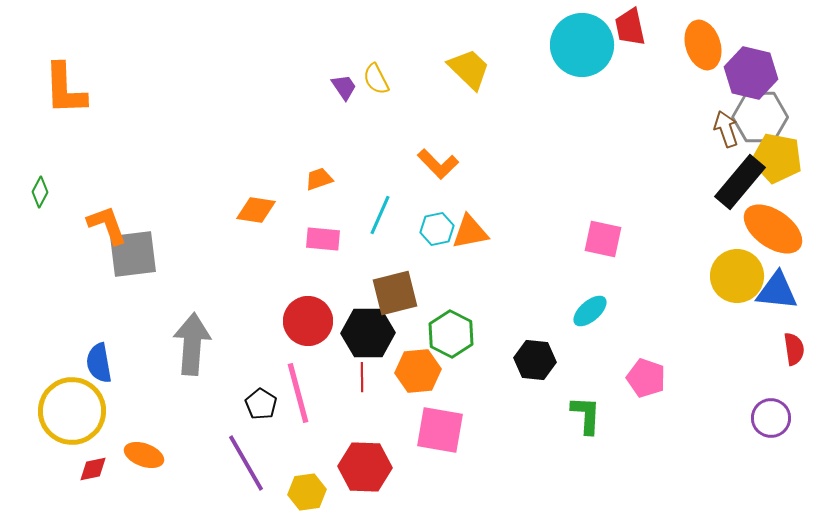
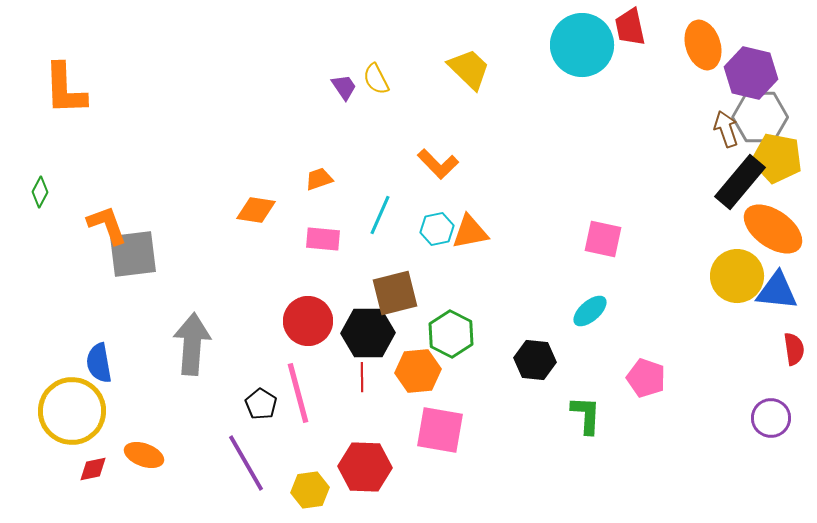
yellow hexagon at (307, 492): moved 3 px right, 2 px up
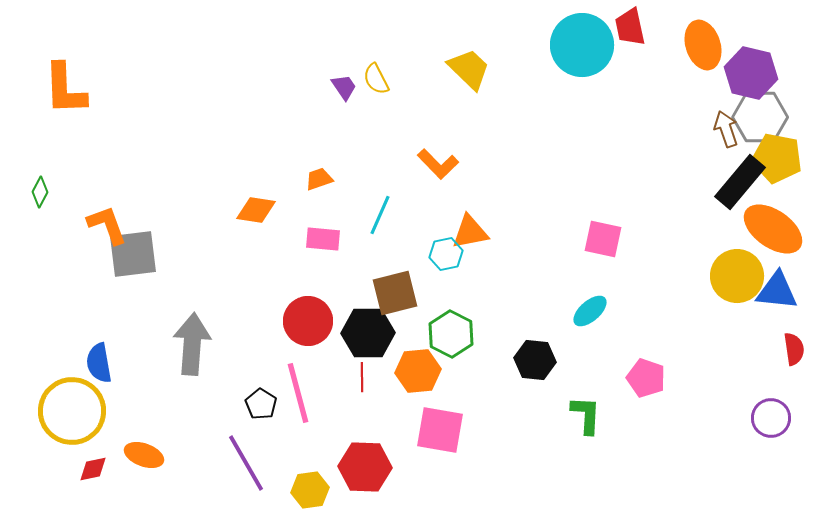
cyan hexagon at (437, 229): moved 9 px right, 25 px down
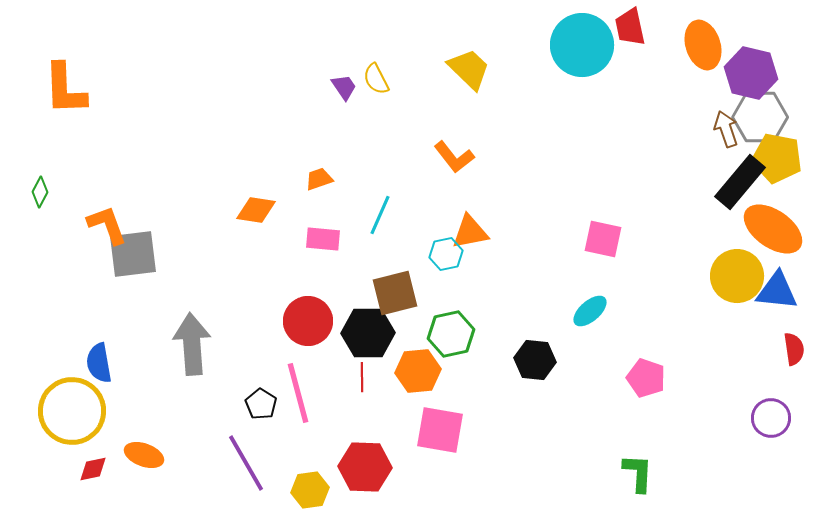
orange L-shape at (438, 164): moved 16 px right, 7 px up; rotated 6 degrees clockwise
green hexagon at (451, 334): rotated 21 degrees clockwise
gray arrow at (192, 344): rotated 8 degrees counterclockwise
green L-shape at (586, 415): moved 52 px right, 58 px down
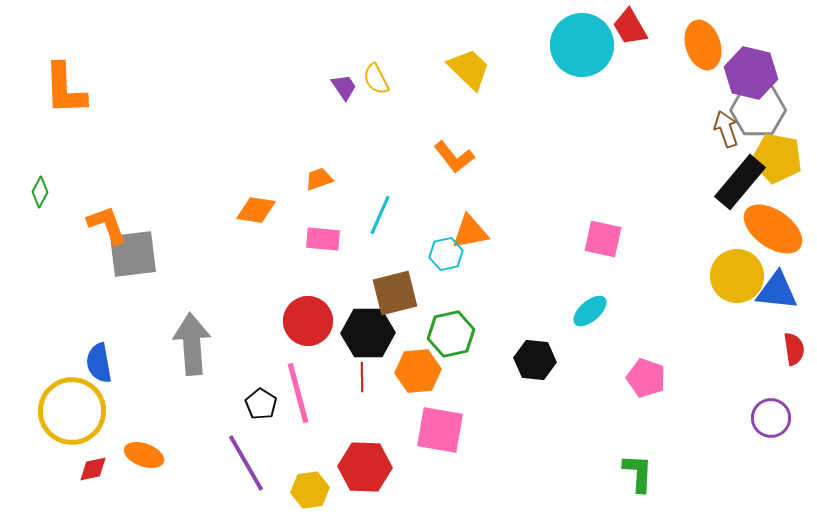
red trapezoid at (630, 27): rotated 18 degrees counterclockwise
gray hexagon at (760, 117): moved 2 px left, 7 px up
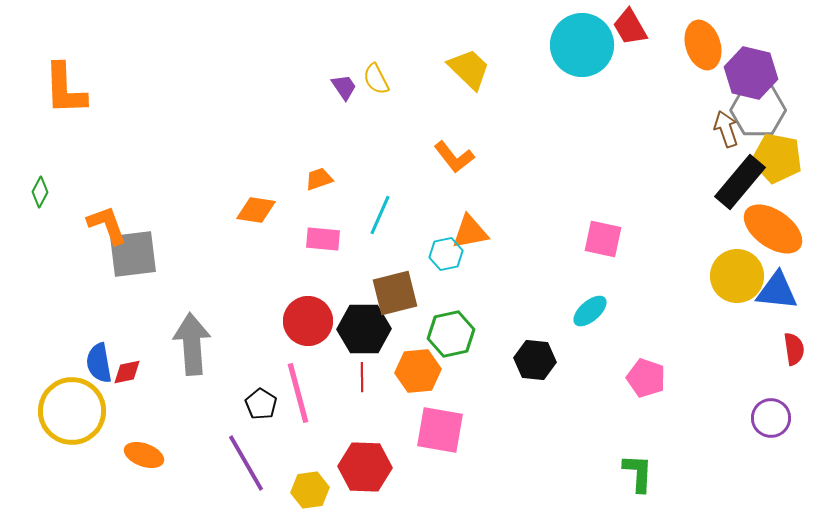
black hexagon at (368, 333): moved 4 px left, 4 px up
red diamond at (93, 469): moved 34 px right, 97 px up
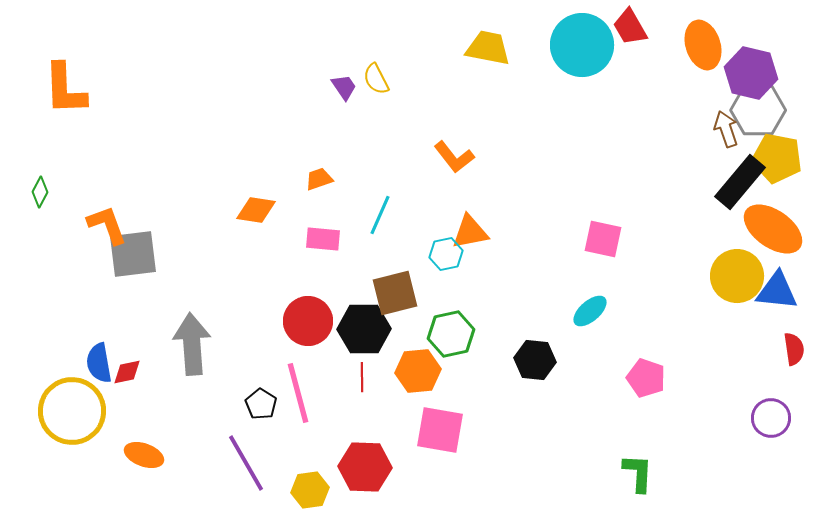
yellow trapezoid at (469, 69): moved 19 px right, 21 px up; rotated 33 degrees counterclockwise
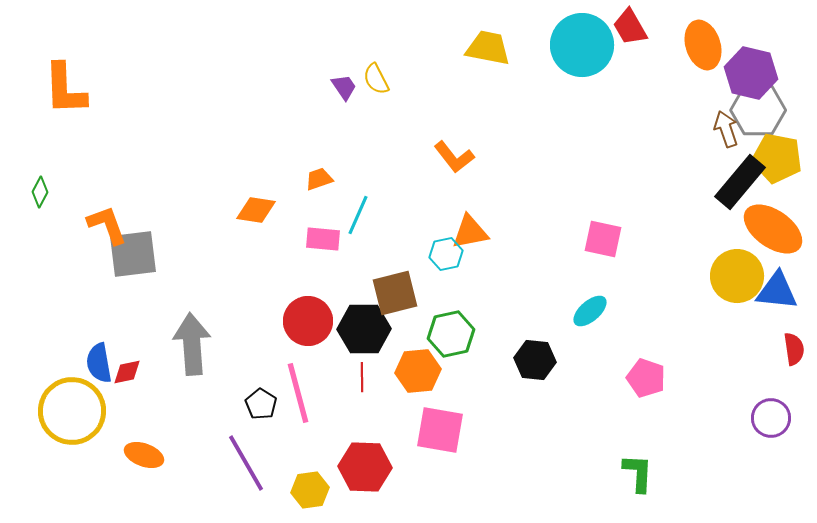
cyan line at (380, 215): moved 22 px left
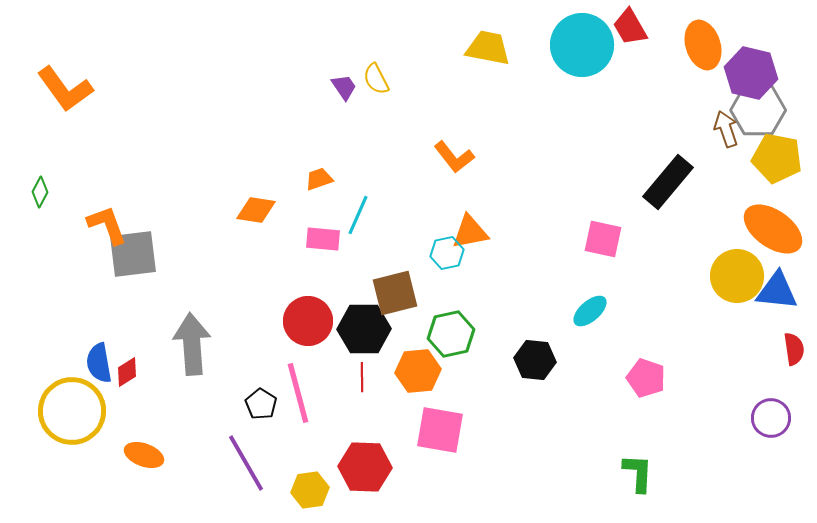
orange L-shape at (65, 89): rotated 34 degrees counterclockwise
black rectangle at (740, 182): moved 72 px left
cyan hexagon at (446, 254): moved 1 px right, 1 px up
red diamond at (127, 372): rotated 20 degrees counterclockwise
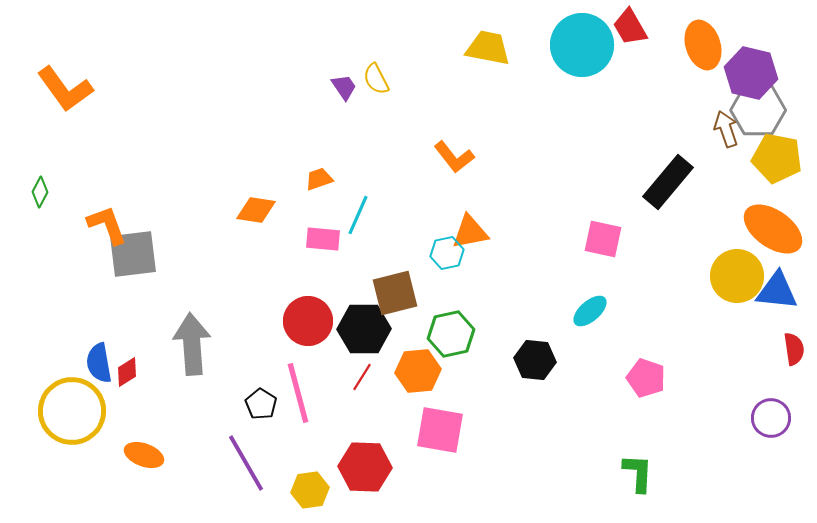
red line at (362, 377): rotated 32 degrees clockwise
